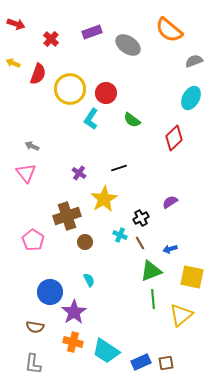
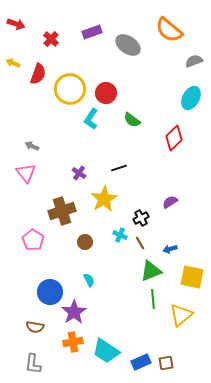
brown cross: moved 5 px left, 5 px up
orange cross: rotated 24 degrees counterclockwise
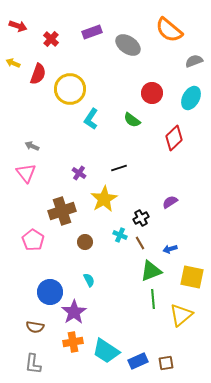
red arrow: moved 2 px right, 2 px down
red circle: moved 46 px right
blue rectangle: moved 3 px left, 1 px up
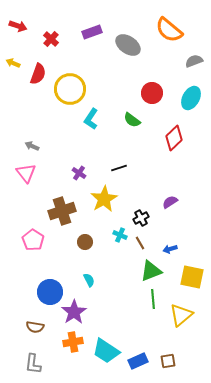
brown square: moved 2 px right, 2 px up
